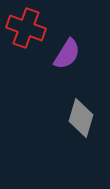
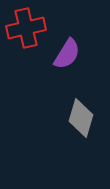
red cross: rotated 33 degrees counterclockwise
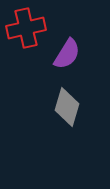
gray diamond: moved 14 px left, 11 px up
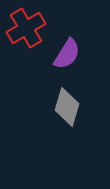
red cross: rotated 18 degrees counterclockwise
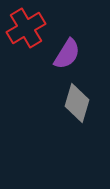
gray diamond: moved 10 px right, 4 px up
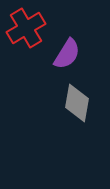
gray diamond: rotated 6 degrees counterclockwise
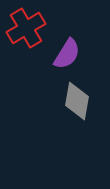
gray diamond: moved 2 px up
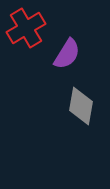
gray diamond: moved 4 px right, 5 px down
